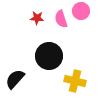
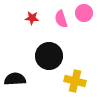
pink circle: moved 3 px right, 2 px down
red star: moved 5 px left
black semicircle: rotated 45 degrees clockwise
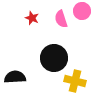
pink circle: moved 2 px left, 2 px up
red star: rotated 16 degrees clockwise
black circle: moved 5 px right, 2 px down
black semicircle: moved 2 px up
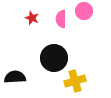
pink circle: moved 2 px right
pink semicircle: rotated 18 degrees clockwise
yellow cross: rotated 30 degrees counterclockwise
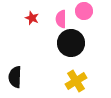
black circle: moved 17 px right, 15 px up
black semicircle: rotated 85 degrees counterclockwise
yellow cross: moved 1 px right; rotated 15 degrees counterclockwise
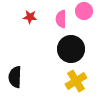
red star: moved 2 px left, 1 px up; rotated 16 degrees counterclockwise
black circle: moved 6 px down
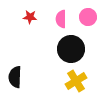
pink circle: moved 4 px right, 6 px down
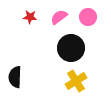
pink semicircle: moved 2 px left, 2 px up; rotated 54 degrees clockwise
black circle: moved 1 px up
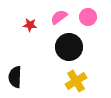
red star: moved 8 px down
black circle: moved 2 px left, 1 px up
